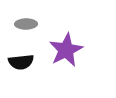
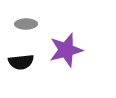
purple star: rotated 12 degrees clockwise
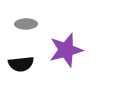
black semicircle: moved 2 px down
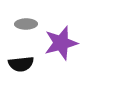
purple star: moved 5 px left, 7 px up
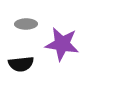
purple star: moved 1 px right, 1 px down; rotated 24 degrees clockwise
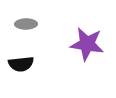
purple star: moved 25 px right
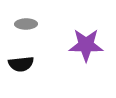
purple star: moved 1 px left, 1 px down; rotated 8 degrees counterclockwise
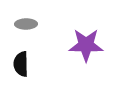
black semicircle: rotated 95 degrees clockwise
